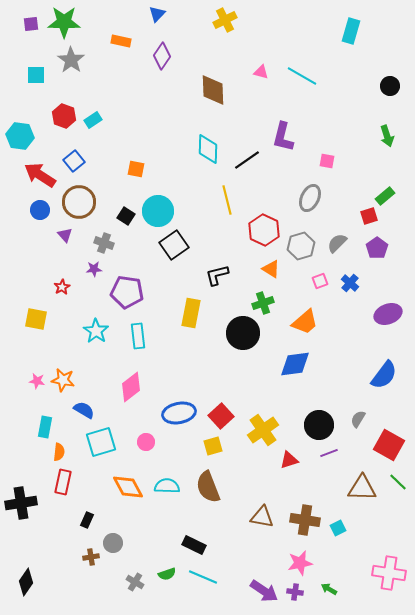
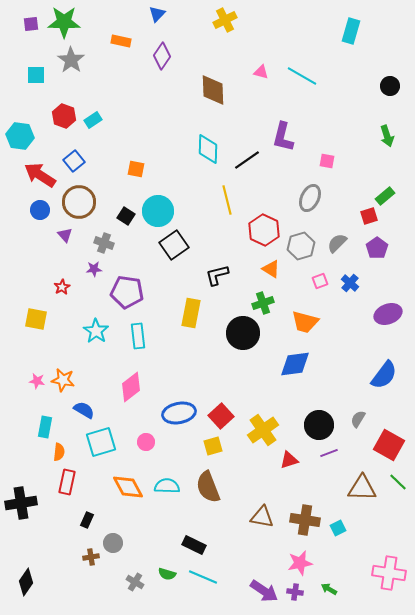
orange trapezoid at (305, 322): rotated 56 degrees clockwise
red rectangle at (63, 482): moved 4 px right
green semicircle at (167, 574): rotated 36 degrees clockwise
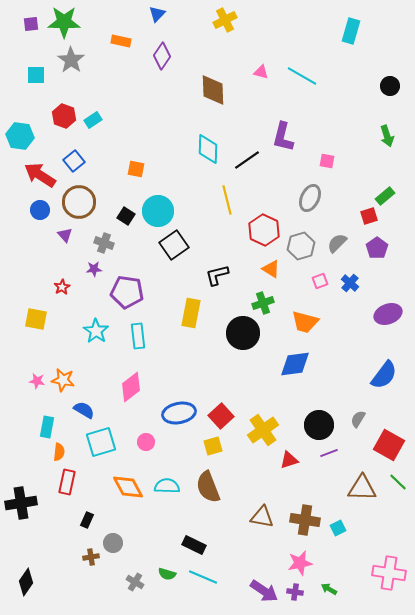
cyan rectangle at (45, 427): moved 2 px right
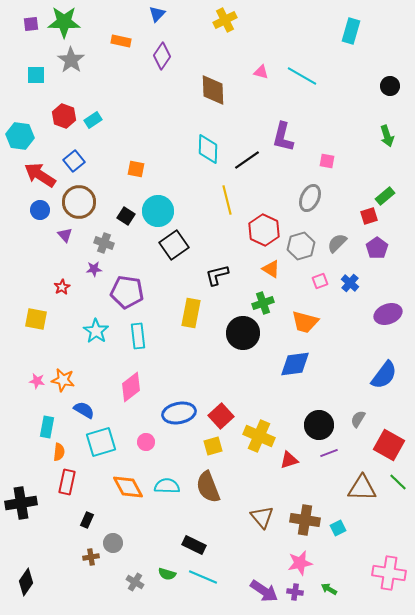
yellow cross at (263, 430): moved 4 px left, 6 px down; rotated 32 degrees counterclockwise
brown triangle at (262, 517): rotated 40 degrees clockwise
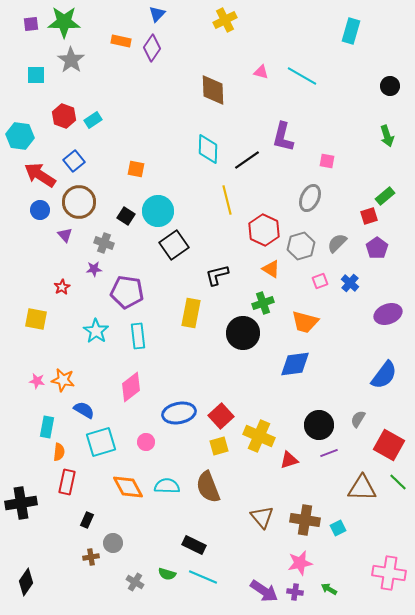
purple diamond at (162, 56): moved 10 px left, 8 px up
yellow square at (213, 446): moved 6 px right
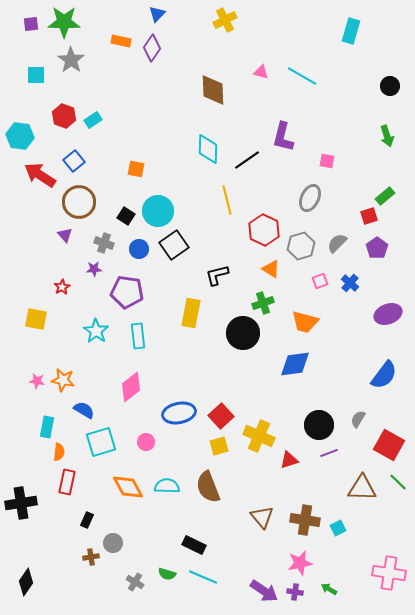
blue circle at (40, 210): moved 99 px right, 39 px down
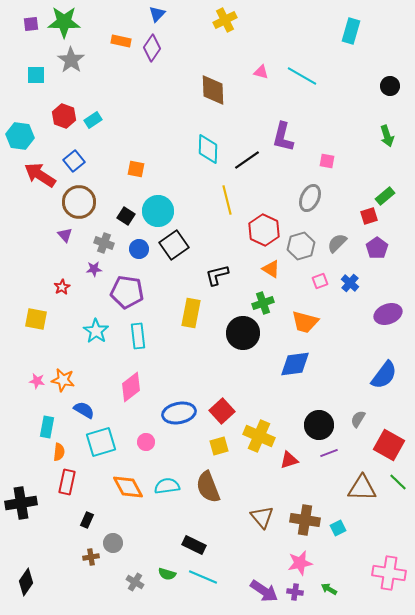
red square at (221, 416): moved 1 px right, 5 px up
cyan semicircle at (167, 486): rotated 10 degrees counterclockwise
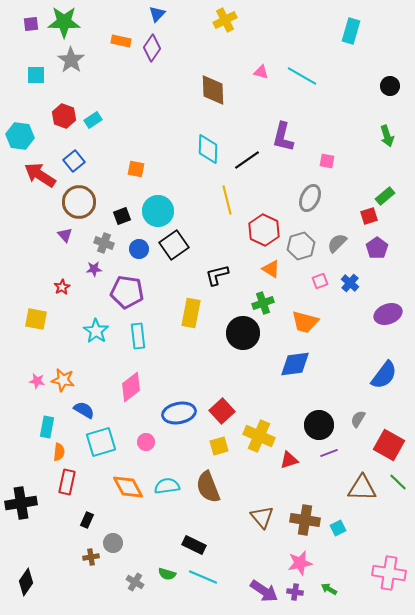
black square at (126, 216): moved 4 px left; rotated 36 degrees clockwise
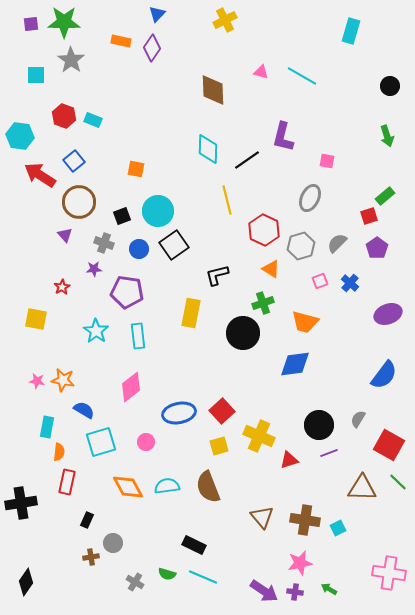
cyan rectangle at (93, 120): rotated 54 degrees clockwise
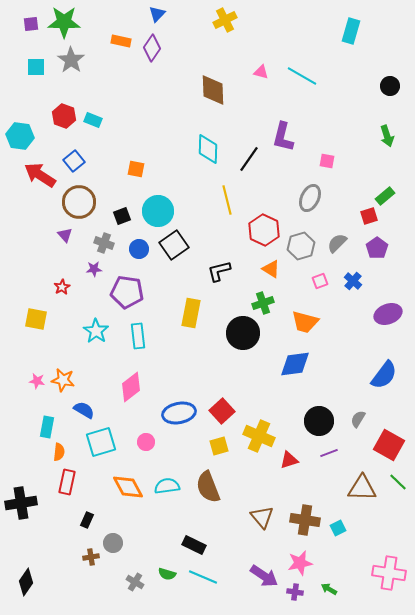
cyan square at (36, 75): moved 8 px up
black line at (247, 160): moved 2 px right, 1 px up; rotated 20 degrees counterclockwise
black L-shape at (217, 275): moved 2 px right, 4 px up
blue cross at (350, 283): moved 3 px right, 2 px up
black circle at (319, 425): moved 4 px up
purple arrow at (264, 591): moved 15 px up
